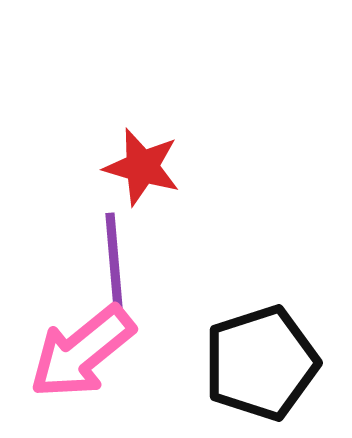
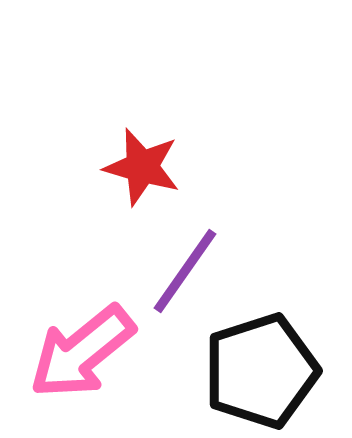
purple line: moved 71 px right, 10 px down; rotated 40 degrees clockwise
black pentagon: moved 8 px down
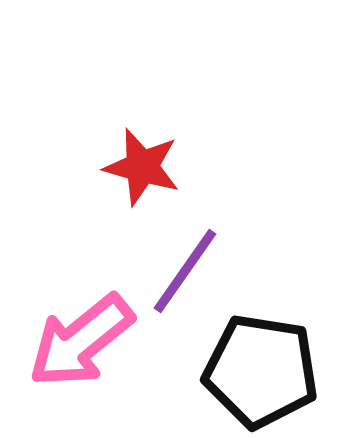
pink arrow: moved 1 px left, 11 px up
black pentagon: rotated 27 degrees clockwise
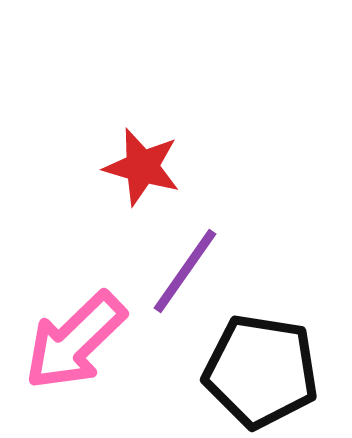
pink arrow: moved 6 px left; rotated 5 degrees counterclockwise
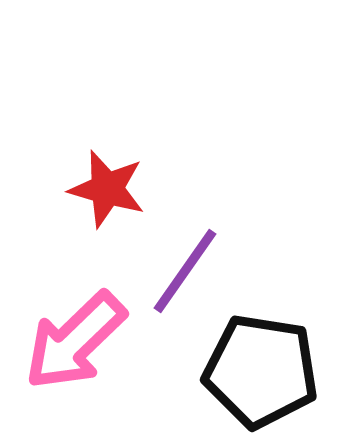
red star: moved 35 px left, 22 px down
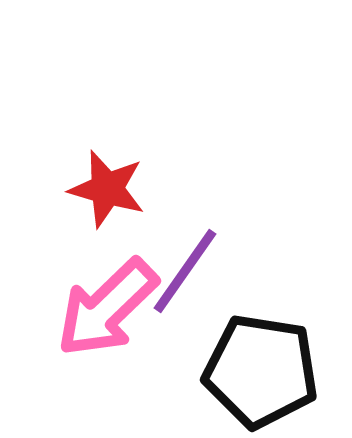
pink arrow: moved 32 px right, 33 px up
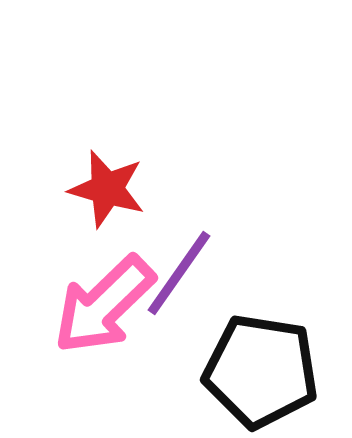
purple line: moved 6 px left, 2 px down
pink arrow: moved 3 px left, 3 px up
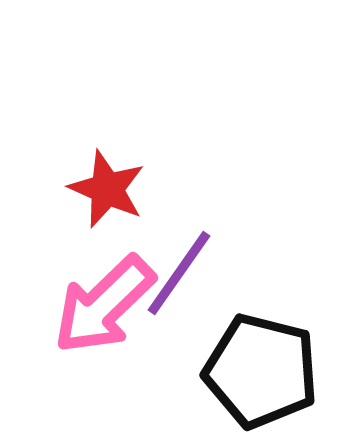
red star: rotated 8 degrees clockwise
black pentagon: rotated 5 degrees clockwise
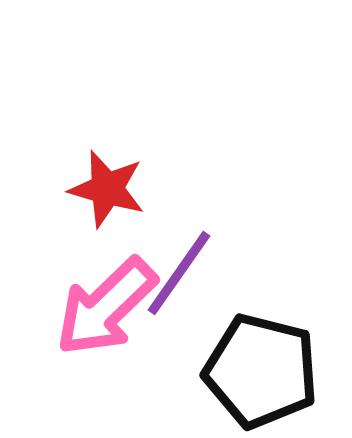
red star: rotated 8 degrees counterclockwise
pink arrow: moved 2 px right, 2 px down
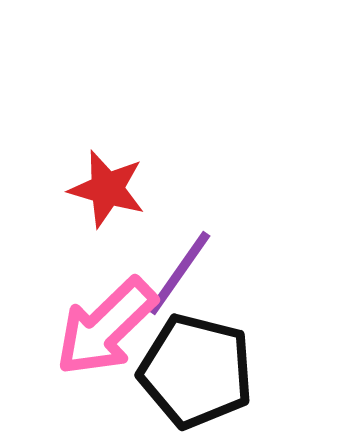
pink arrow: moved 20 px down
black pentagon: moved 65 px left
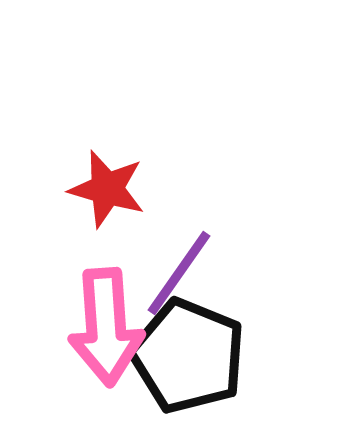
pink arrow: rotated 50 degrees counterclockwise
black pentagon: moved 8 px left, 15 px up; rotated 8 degrees clockwise
